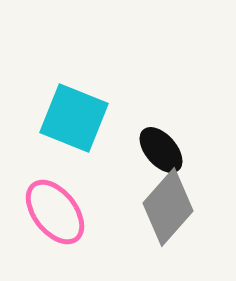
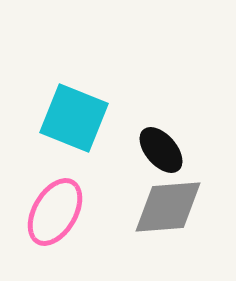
gray diamond: rotated 44 degrees clockwise
pink ellipse: rotated 68 degrees clockwise
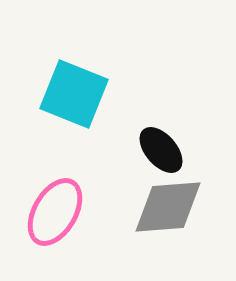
cyan square: moved 24 px up
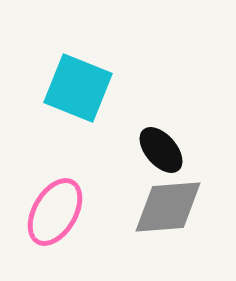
cyan square: moved 4 px right, 6 px up
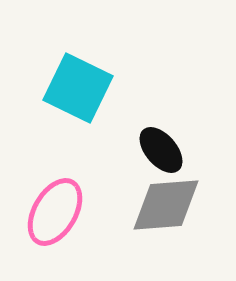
cyan square: rotated 4 degrees clockwise
gray diamond: moved 2 px left, 2 px up
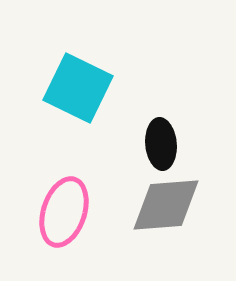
black ellipse: moved 6 px up; rotated 36 degrees clockwise
pink ellipse: moved 9 px right; rotated 12 degrees counterclockwise
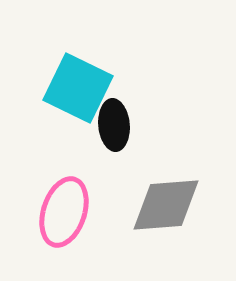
black ellipse: moved 47 px left, 19 px up
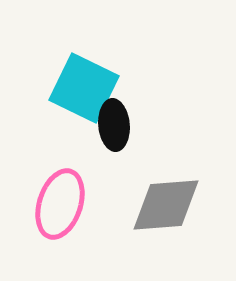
cyan square: moved 6 px right
pink ellipse: moved 4 px left, 8 px up
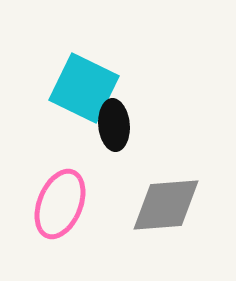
pink ellipse: rotated 4 degrees clockwise
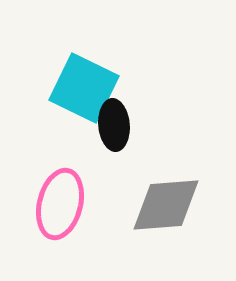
pink ellipse: rotated 8 degrees counterclockwise
